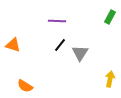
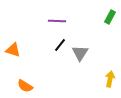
orange triangle: moved 5 px down
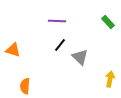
green rectangle: moved 2 px left, 5 px down; rotated 72 degrees counterclockwise
gray triangle: moved 4 px down; rotated 18 degrees counterclockwise
orange semicircle: rotated 63 degrees clockwise
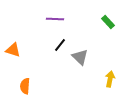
purple line: moved 2 px left, 2 px up
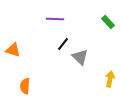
black line: moved 3 px right, 1 px up
